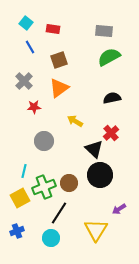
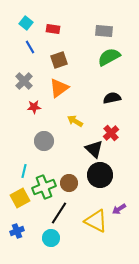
yellow triangle: moved 9 px up; rotated 35 degrees counterclockwise
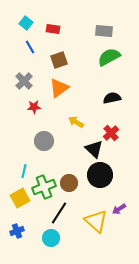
yellow arrow: moved 1 px right, 1 px down
yellow triangle: rotated 15 degrees clockwise
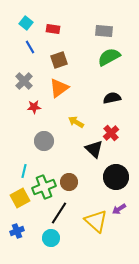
black circle: moved 16 px right, 2 px down
brown circle: moved 1 px up
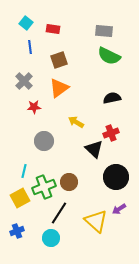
blue line: rotated 24 degrees clockwise
green semicircle: moved 1 px up; rotated 125 degrees counterclockwise
red cross: rotated 21 degrees clockwise
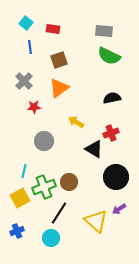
black triangle: rotated 12 degrees counterclockwise
